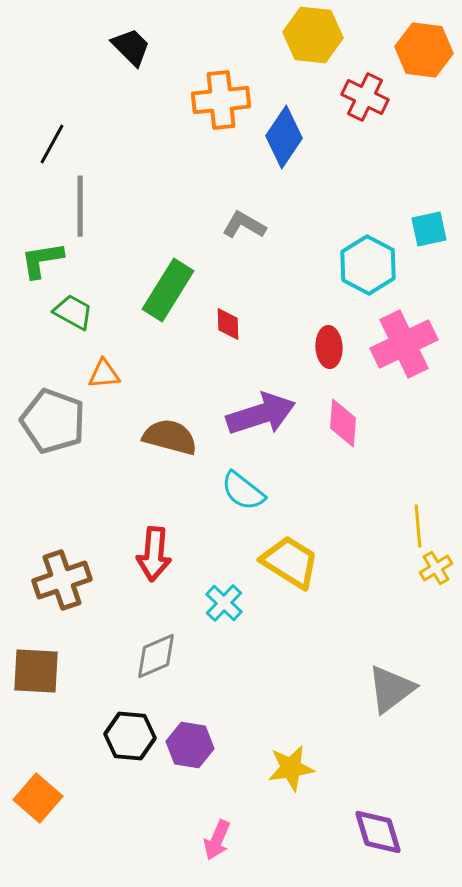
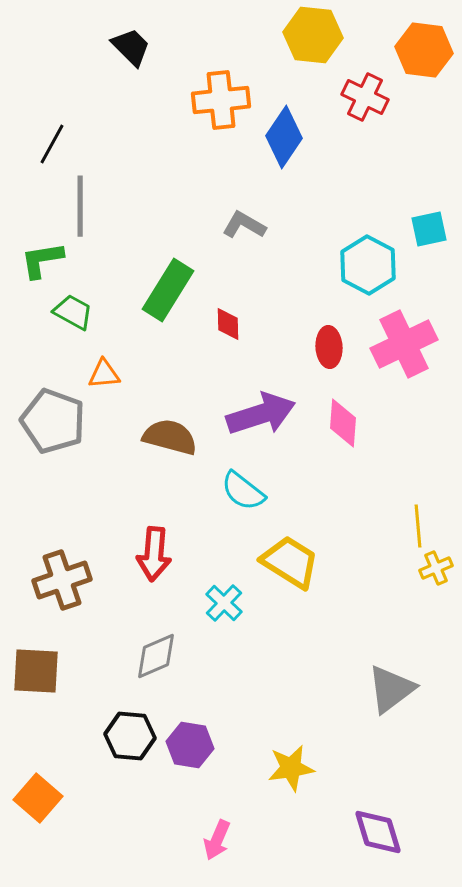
yellow cross: rotated 8 degrees clockwise
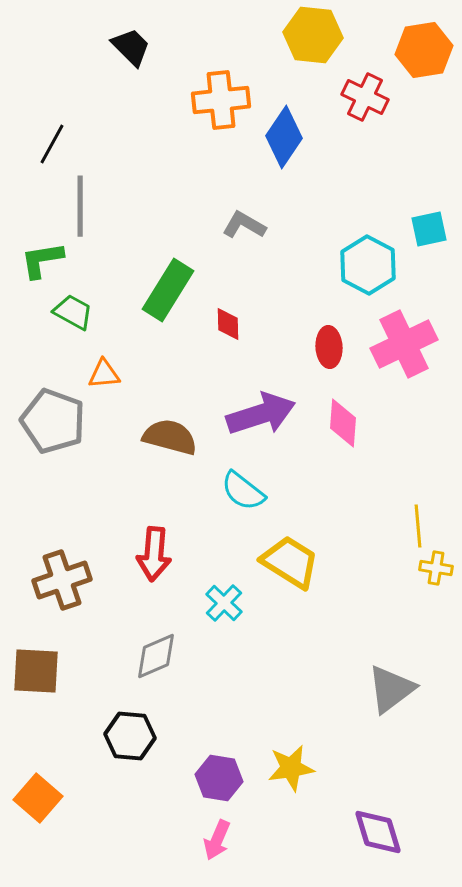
orange hexagon: rotated 16 degrees counterclockwise
yellow cross: rotated 32 degrees clockwise
purple hexagon: moved 29 px right, 33 px down
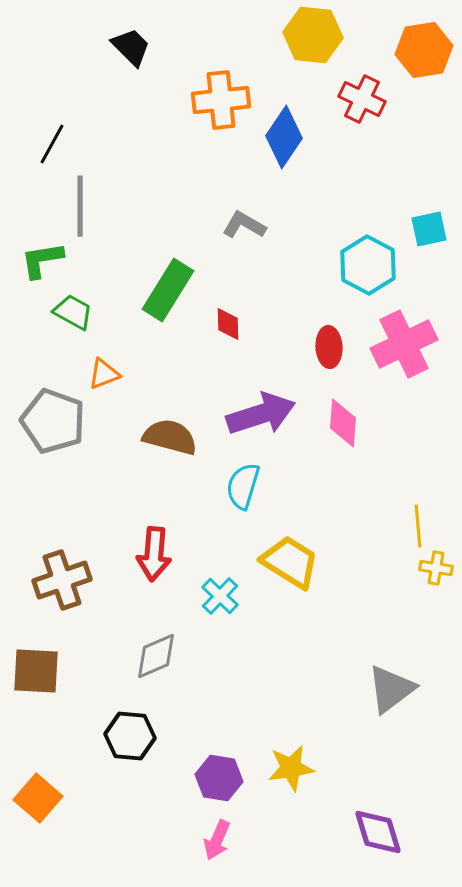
red cross: moved 3 px left, 2 px down
orange triangle: rotated 16 degrees counterclockwise
cyan semicircle: moved 5 px up; rotated 69 degrees clockwise
cyan cross: moved 4 px left, 7 px up
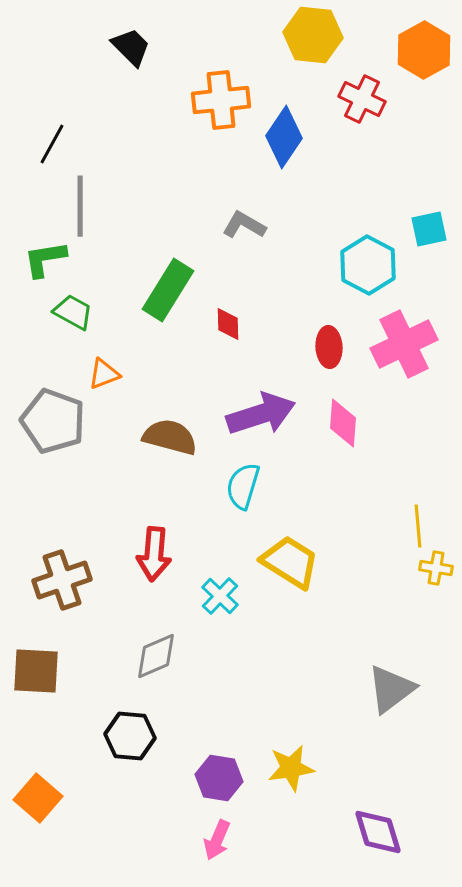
orange hexagon: rotated 20 degrees counterclockwise
green L-shape: moved 3 px right, 1 px up
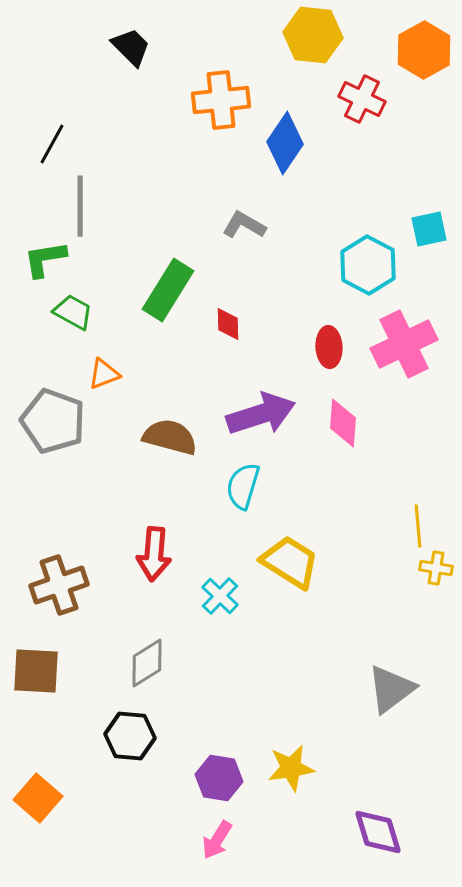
blue diamond: moved 1 px right, 6 px down
brown cross: moved 3 px left, 5 px down
gray diamond: moved 9 px left, 7 px down; rotated 9 degrees counterclockwise
pink arrow: rotated 9 degrees clockwise
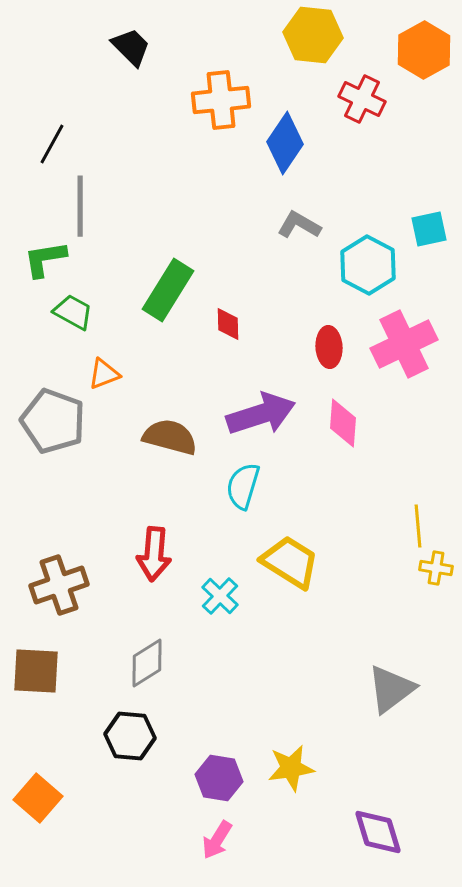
gray L-shape: moved 55 px right
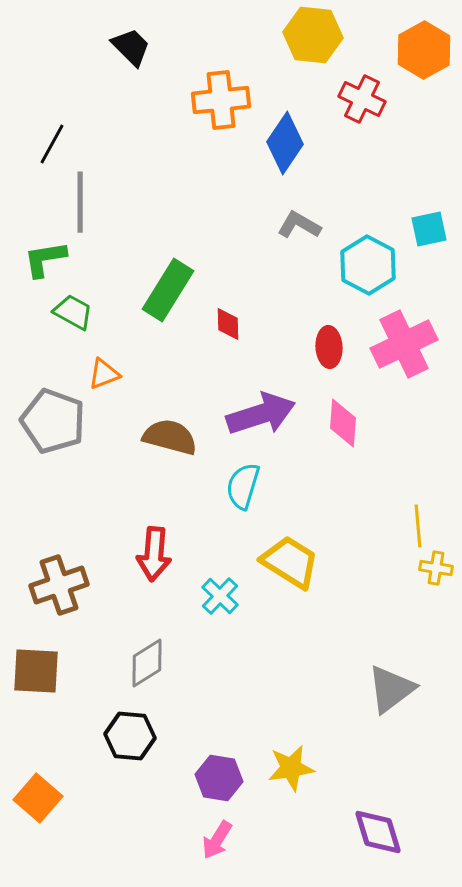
gray line: moved 4 px up
